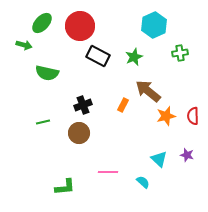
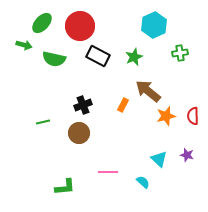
green semicircle: moved 7 px right, 14 px up
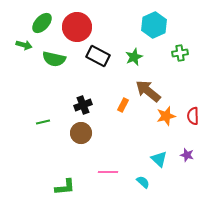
red circle: moved 3 px left, 1 px down
brown circle: moved 2 px right
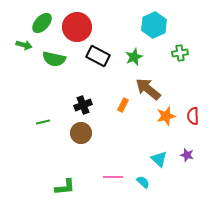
brown arrow: moved 2 px up
pink line: moved 5 px right, 5 px down
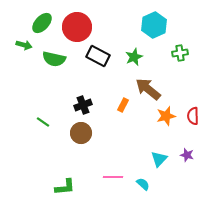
green line: rotated 48 degrees clockwise
cyan triangle: rotated 30 degrees clockwise
cyan semicircle: moved 2 px down
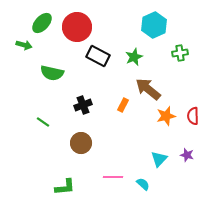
green semicircle: moved 2 px left, 14 px down
brown circle: moved 10 px down
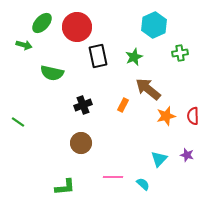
black rectangle: rotated 50 degrees clockwise
green line: moved 25 px left
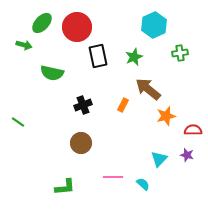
red semicircle: moved 14 px down; rotated 90 degrees clockwise
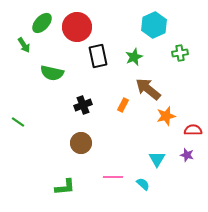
green arrow: rotated 42 degrees clockwise
cyan triangle: moved 2 px left; rotated 12 degrees counterclockwise
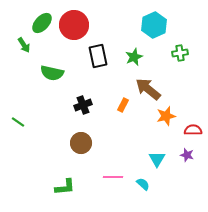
red circle: moved 3 px left, 2 px up
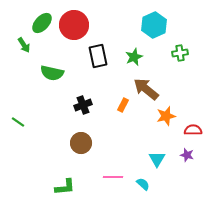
brown arrow: moved 2 px left
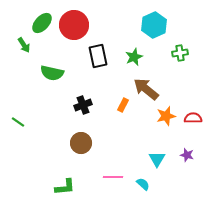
red semicircle: moved 12 px up
